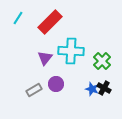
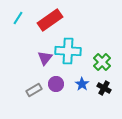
red rectangle: moved 2 px up; rotated 10 degrees clockwise
cyan cross: moved 3 px left
green cross: moved 1 px down
blue star: moved 10 px left, 5 px up; rotated 16 degrees clockwise
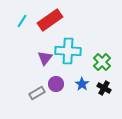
cyan line: moved 4 px right, 3 px down
gray rectangle: moved 3 px right, 3 px down
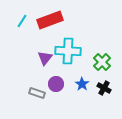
red rectangle: rotated 15 degrees clockwise
gray rectangle: rotated 49 degrees clockwise
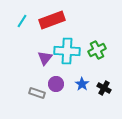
red rectangle: moved 2 px right
cyan cross: moved 1 px left
green cross: moved 5 px left, 12 px up; rotated 18 degrees clockwise
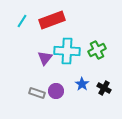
purple circle: moved 7 px down
